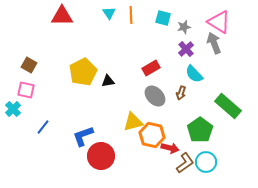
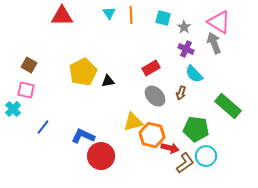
gray star: rotated 24 degrees counterclockwise
purple cross: rotated 21 degrees counterclockwise
green pentagon: moved 4 px left, 1 px up; rotated 30 degrees counterclockwise
blue L-shape: rotated 45 degrees clockwise
cyan circle: moved 6 px up
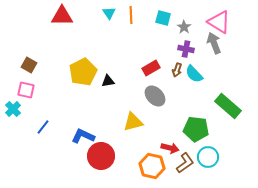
purple cross: rotated 14 degrees counterclockwise
brown arrow: moved 4 px left, 23 px up
orange hexagon: moved 31 px down
cyan circle: moved 2 px right, 1 px down
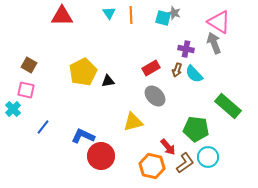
gray star: moved 10 px left, 14 px up; rotated 16 degrees counterclockwise
red arrow: moved 2 px left, 1 px up; rotated 36 degrees clockwise
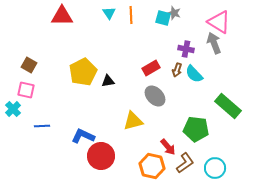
yellow triangle: moved 1 px up
blue line: moved 1 px left, 1 px up; rotated 49 degrees clockwise
cyan circle: moved 7 px right, 11 px down
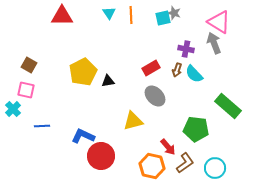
cyan square: rotated 28 degrees counterclockwise
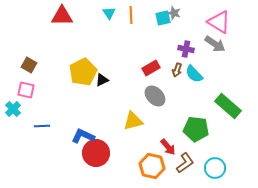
gray arrow: moved 1 px right, 1 px down; rotated 145 degrees clockwise
black triangle: moved 6 px left, 1 px up; rotated 16 degrees counterclockwise
red circle: moved 5 px left, 3 px up
